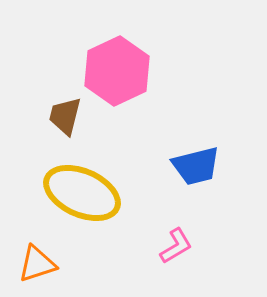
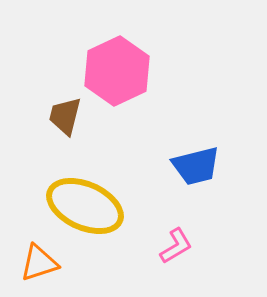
yellow ellipse: moved 3 px right, 13 px down
orange triangle: moved 2 px right, 1 px up
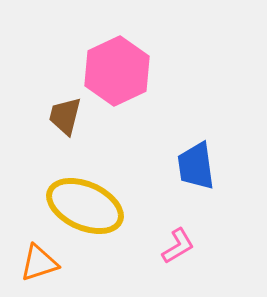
blue trapezoid: rotated 96 degrees clockwise
pink L-shape: moved 2 px right
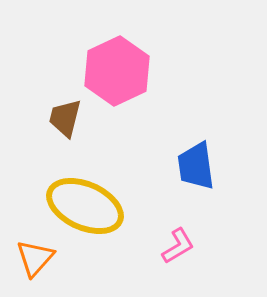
brown trapezoid: moved 2 px down
orange triangle: moved 4 px left, 5 px up; rotated 30 degrees counterclockwise
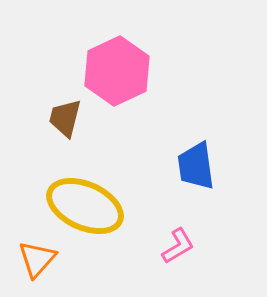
orange triangle: moved 2 px right, 1 px down
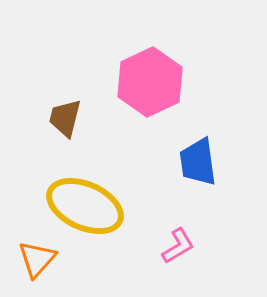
pink hexagon: moved 33 px right, 11 px down
blue trapezoid: moved 2 px right, 4 px up
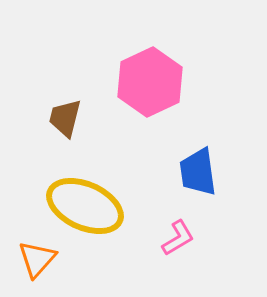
blue trapezoid: moved 10 px down
pink L-shape: moved 8 px up
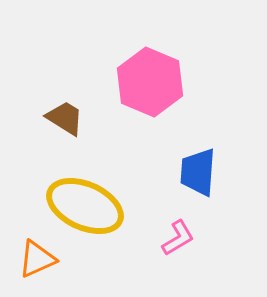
pink hexagon: rotated 12 degrees counterclockwise
brown trapezoid: rotated 108 degrees clockwise
blue trapezoid: rotated 12 degrees clockwise
orange triangle: rotated 24 degrees clockwise
